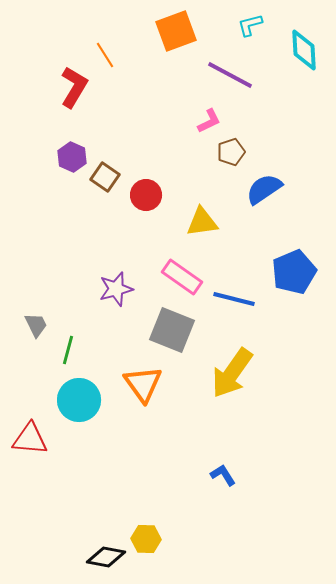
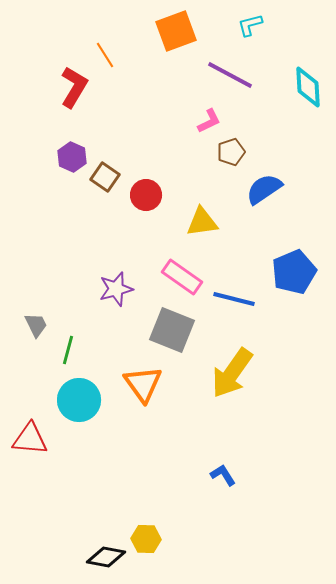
cyan diamond: moved 4 px right, 37 px down
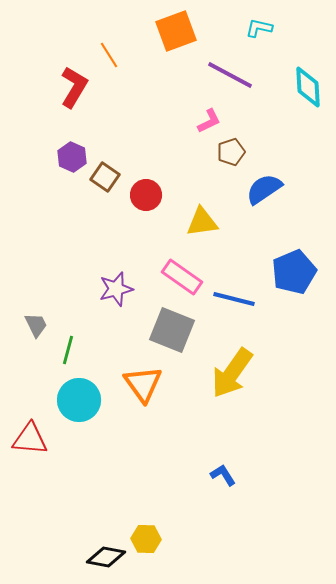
cyan L-shape: moved 9 px right, 3 px down; rotated 28 degrees clockwise
orange line: moved 4 px right
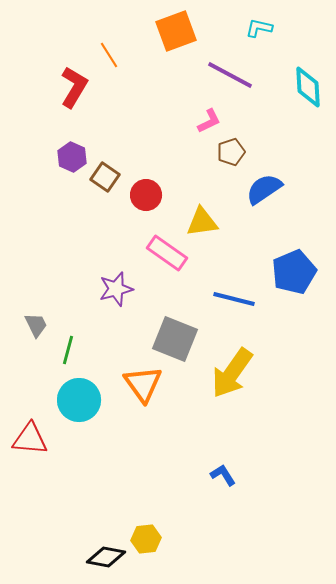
pink rectangle: moved 15 px left, 24 px up
gray square: moved 3 px right, 9 px down
yellow hexagon: rotated 8 degrees counterclockwise
